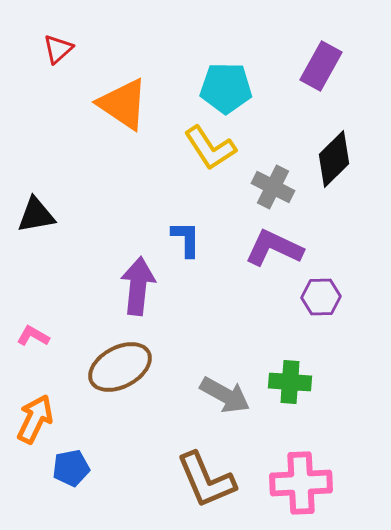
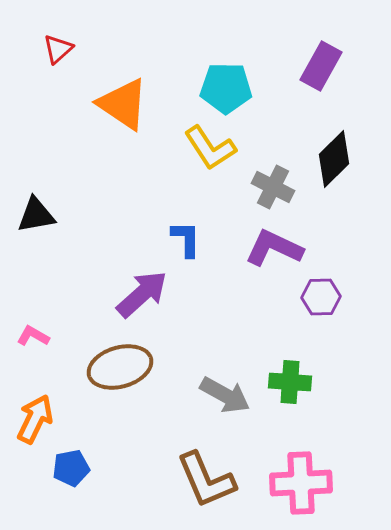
purple arrow: moved 4 px right, 8 px down; rotated 42 degrees clockwise
brown ellipse: rotated 12 degrees clockwise
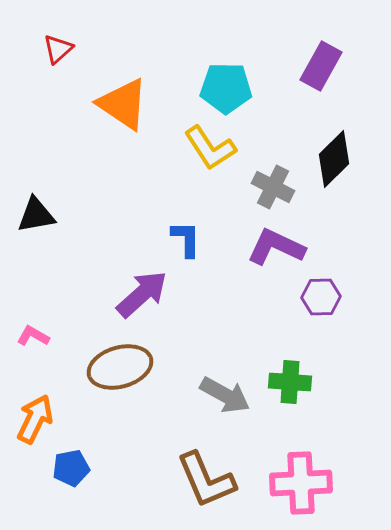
purple L-shape: moved 2 px right, 1 px up
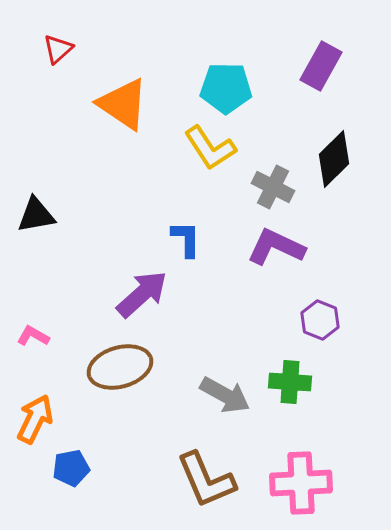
purple hexagon: moved 1 px left, 23 px down; rotated 24 degrees clockwise
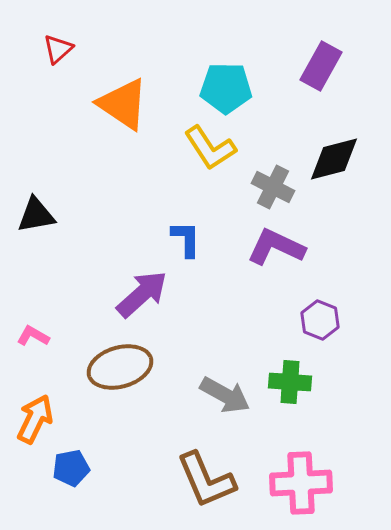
black diamond: rotated 30 degrees clockwise
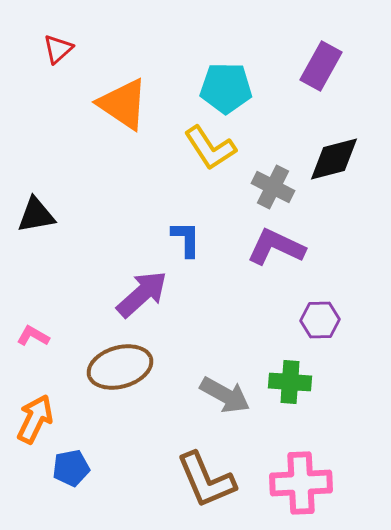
purple hexagon: rotated 24 degrees counterclockwise
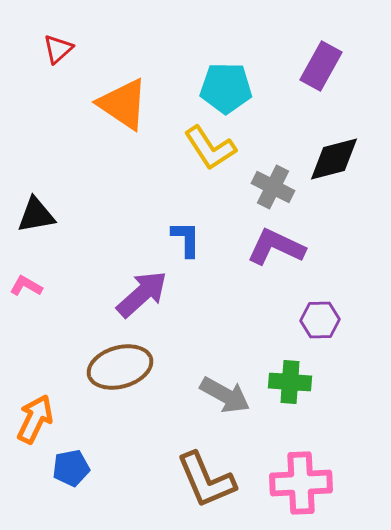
pink L-shape: moved 7 px left, 50 px up
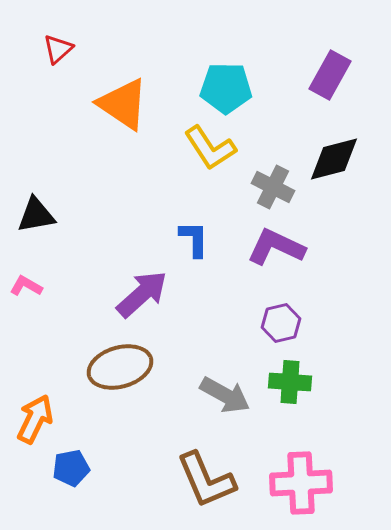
purple rectangle: moved 9 px right, 9 px down
blue L-shape: moved 8 px right
purple hexagon: moved 39 px left, 3 px down; rotated 12 degrees counterclockwise
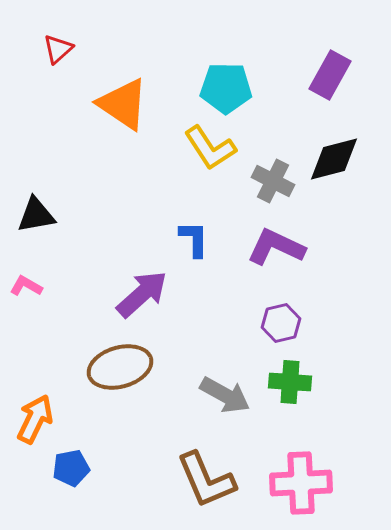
gray cross: moved 6 px up
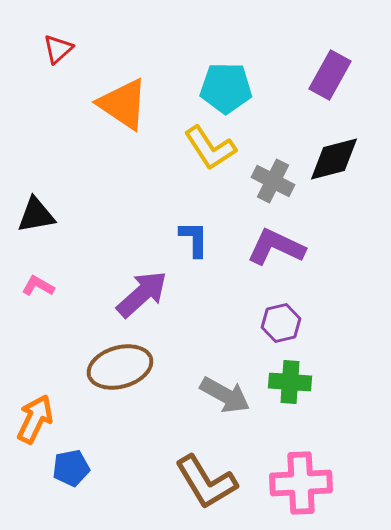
pink L-shape: moved 12 px right
brown L-shape: moved 2 px down; rotated 8 degrees counterclockwise
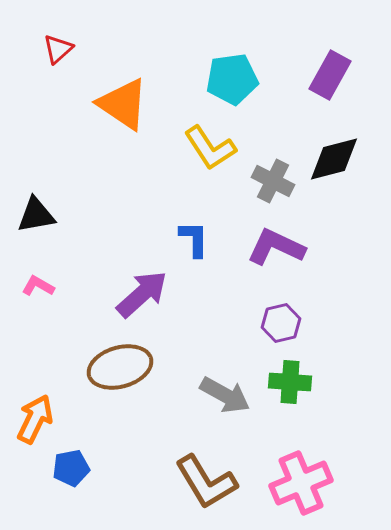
cyan pentagon: moved 6 px right, 9 px up; rotated 9 degrees counterclockwise
pink cross: rotated 20 degrees counterclockwise
